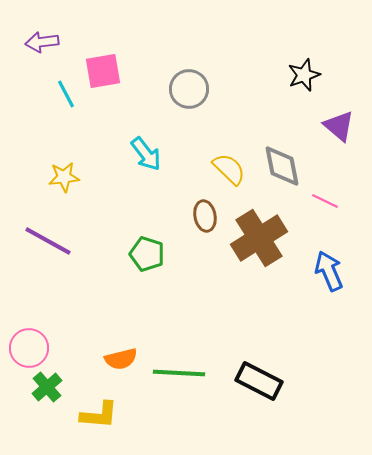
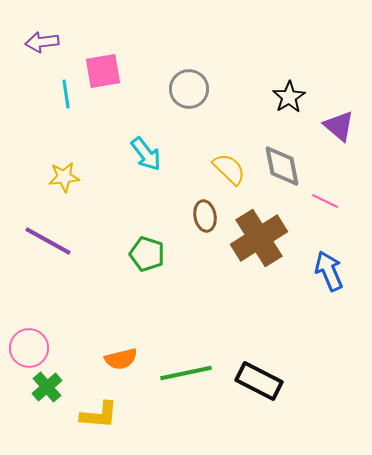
black star: moved 15 px left, 22 px down; rotated 12 degrees counterclockwise
cyan line: rotated 20 degrees clockwise
green line: moved 7 px right; rotated 15 degrees counterclockwise
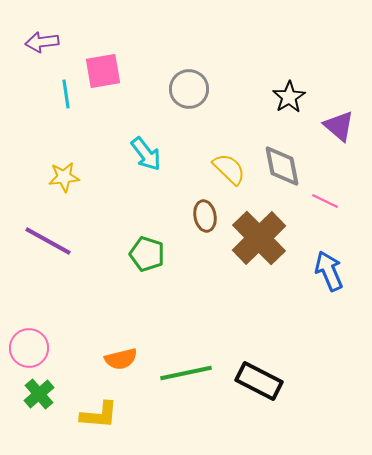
brown cross: rotated 12 degrees counterclockwise
green cross: moved 8 px left, 7 px down
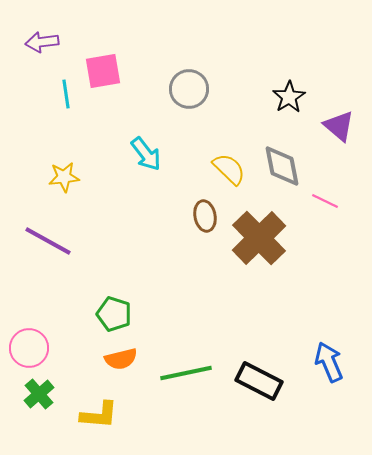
green pentagon: moved 33 px left, 60 px down
blue arrow: moved 91 px down
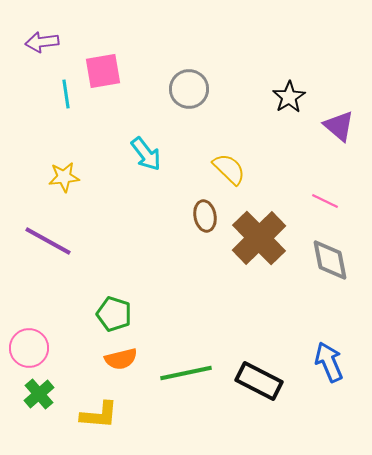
gray diamond: moved 48 px right, 94 px down
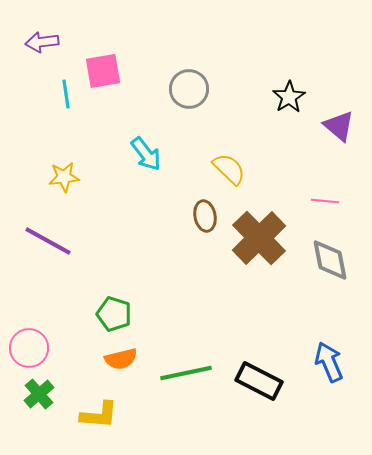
pink line: rotated 20 degrees counterclockwise
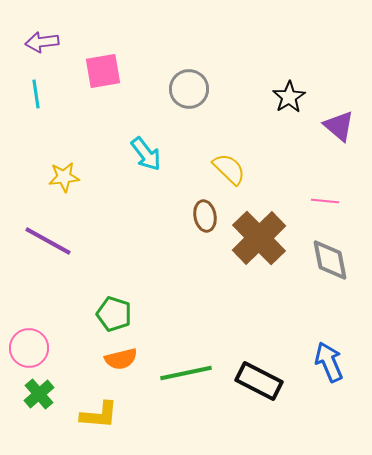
cyan line: moved 30 px left
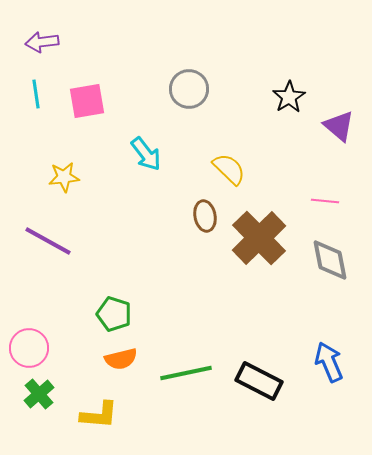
pink square: moved 16 px left, 30 px down
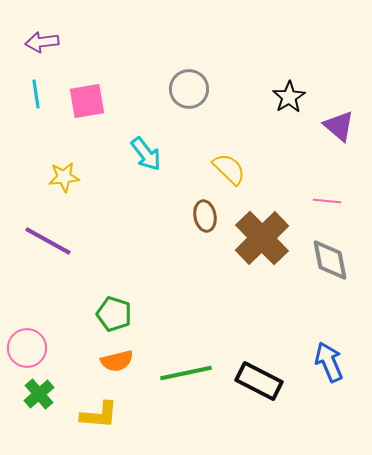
pink line: moved 2 px right
brown cross: moved 3 px right
pink circle: moved 2 px left
orange semicircle: moved 4 px left, 2 px down
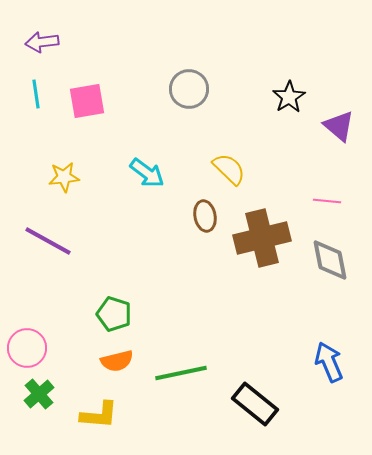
cyan arrow: moved 1 px right, 19 px down; rotated 15 degrees counterclockwise
brown cross: rotated 30 degrees clockwise
green line: moved 5 px left
black rectangle: moved 4 px left, 23 px down; rotated 12 degrees clockwise
